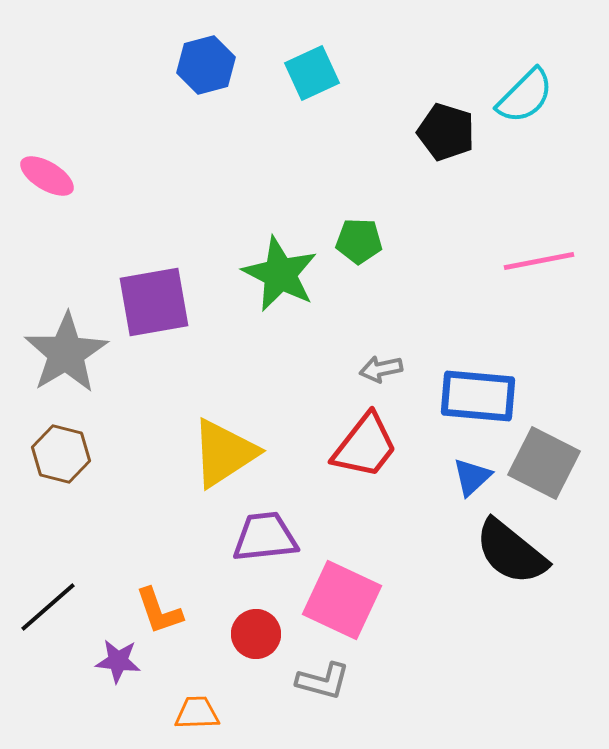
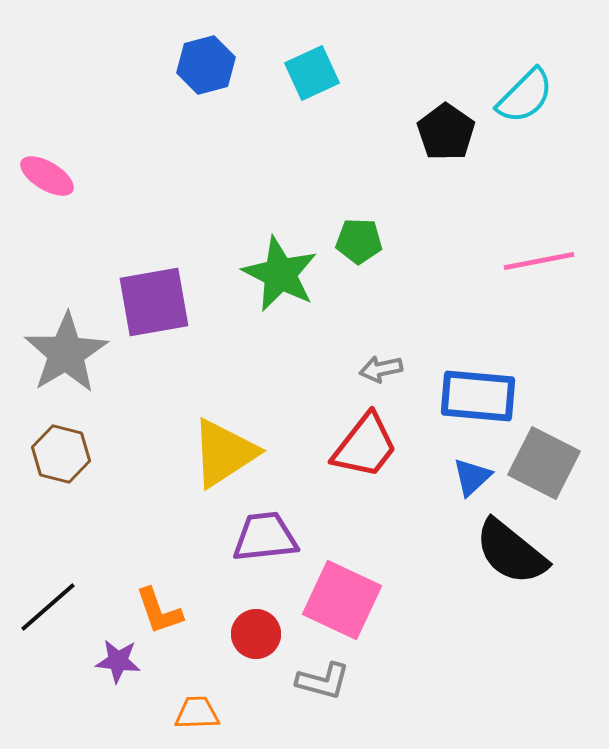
black pentagon: rotated 18 degrees clockwise
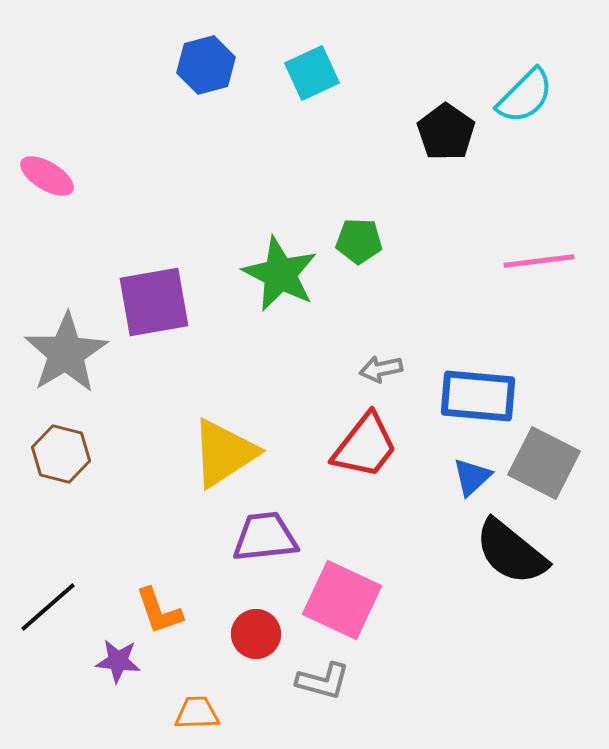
pink line: rotated 4 degrees clockwise
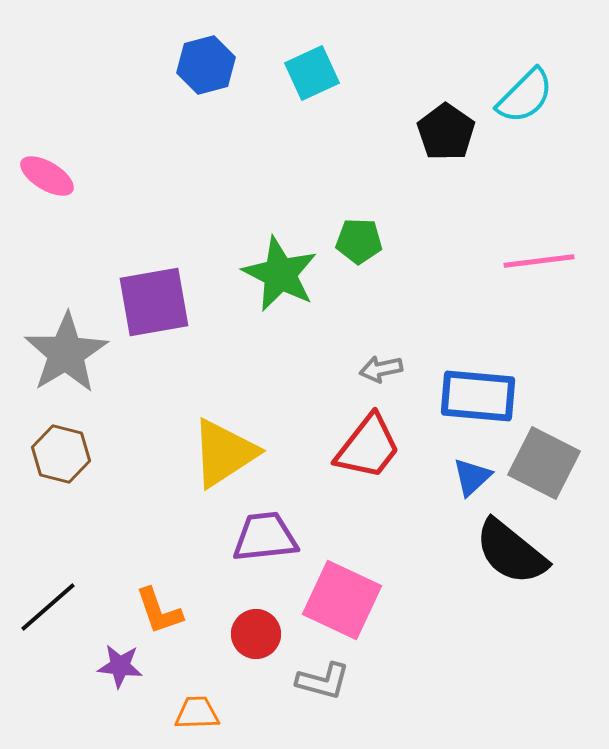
red trapezoid: moved 3 px right, 1 px down
purple star: moved 2 px right, 5 px down
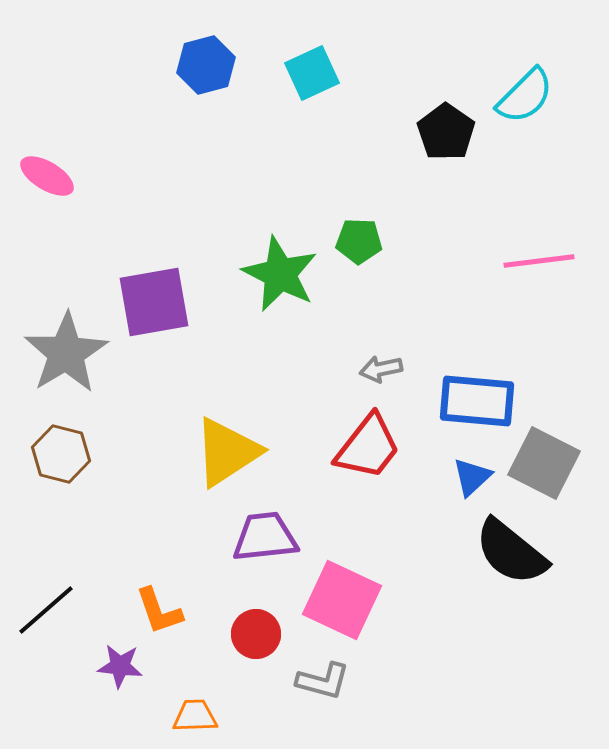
blue rectangle: moved 1 px left, 5 px down
yellow triangle: moved 3 px right, 1 px up
black line: moved 2 px left, 3 px down
orange trapezoid: moved 2 px left, 3 px down
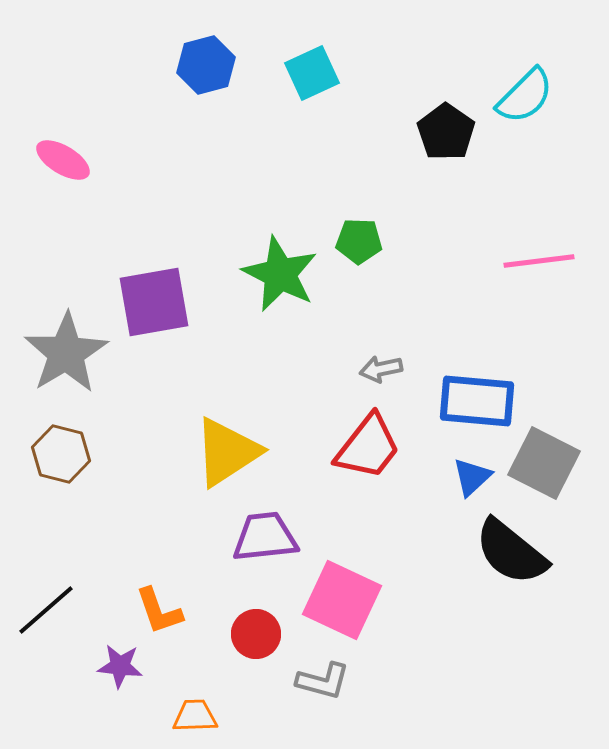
pink ellipse: moved 16 px right, 16 px up
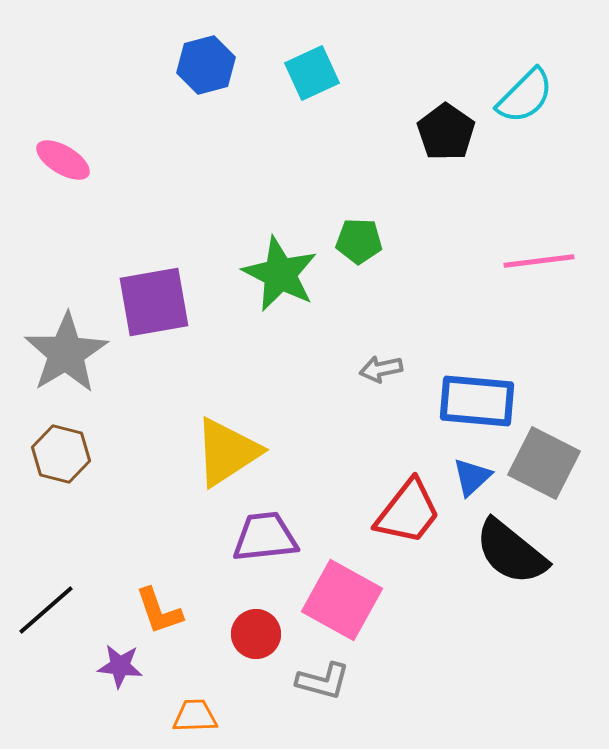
red trapezoid: moved 40 px right, 65 px down
pink square: rotated 4 degrees clockwise
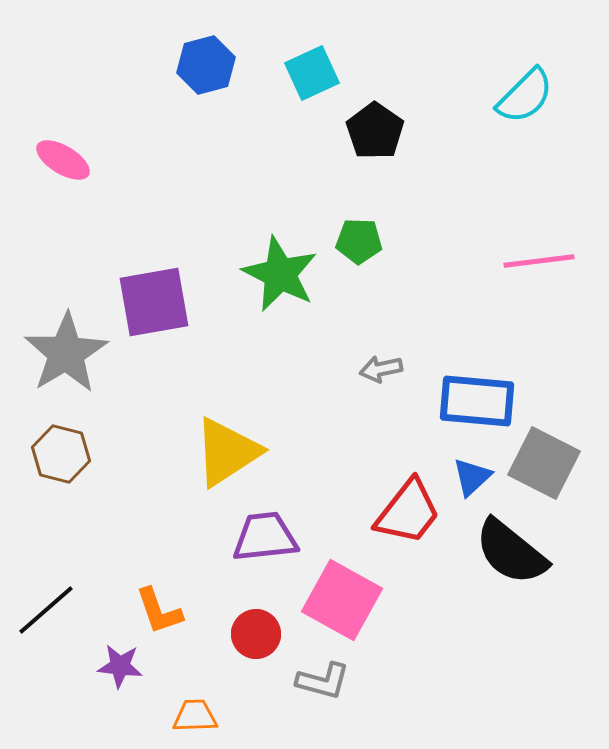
black pentagon: moved 71 px left, 1 px up
